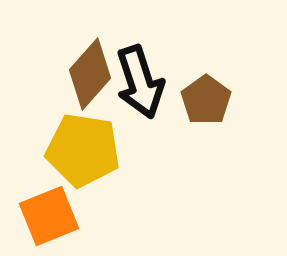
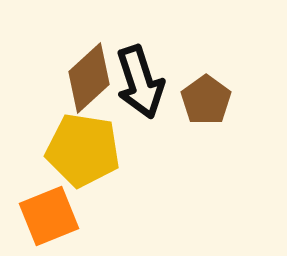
brown diamond: moved 1 px left, 4 px down; rotated 6 degrees clockwise
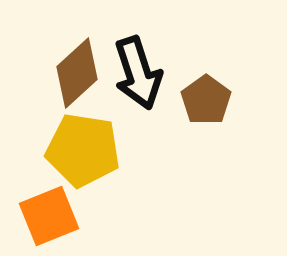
brown diamond: moved 12 px left, 5 px up
black arrow: moved 2 px left, 9 px up
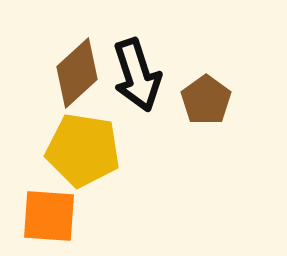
black arrow: moved 1 px left, 2 px down
orange square: rotated 26 degrees clockwise
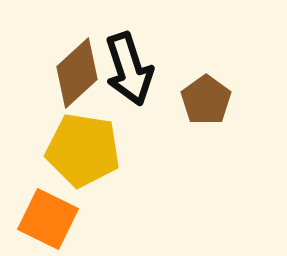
black arrow: moved 8 px left, 6 px up
orange square: moved 1 px left, 3 px down; rotated 22 degrees clockwise
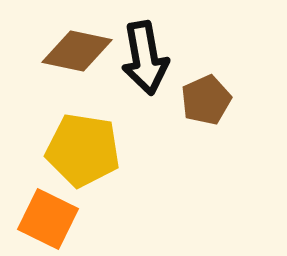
black arrow: moved 16 px right, 11 px up; rotated 8 degrees clockwise
brown diamond: moved 22 px up; rotated 54 degrees clockwise
brown pentagon: rotated 12 degrees clockwise
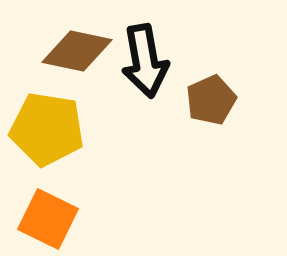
black arrow: moved 3 px down
brown pentagon: moved 5 px right
yellow pentagon: moved 36 px left, 21 px up
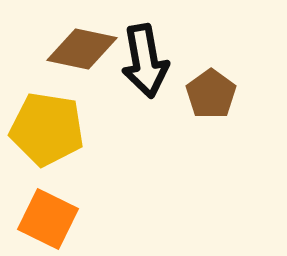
brown diamond: moved 5 px right, 2 px up
brown pentagon: moved 6 px up; rotated 12 degrees counterclockwise
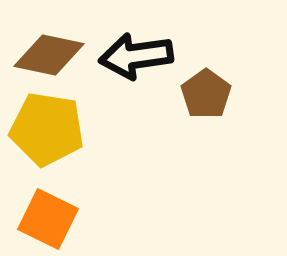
brown diamond: moved 33 px left, 6 px down
black arrow: moved 9 px left, 5 px up; rotated 92 degrees clockwise
brown pentagon: moved 5 px left
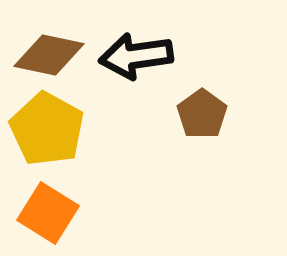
brown pentagon: moved 4 px left, 20 px down
yellow pentagon: rotated 20 degrees clockwise
orange square: moved 6 px up; rotated 6 degrees clockwise
